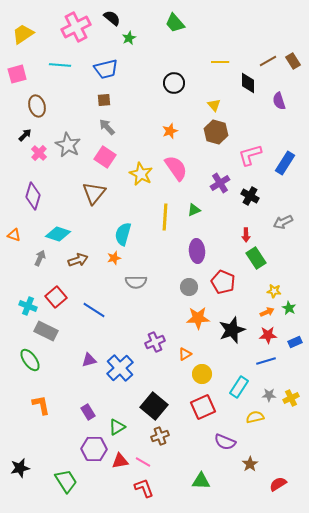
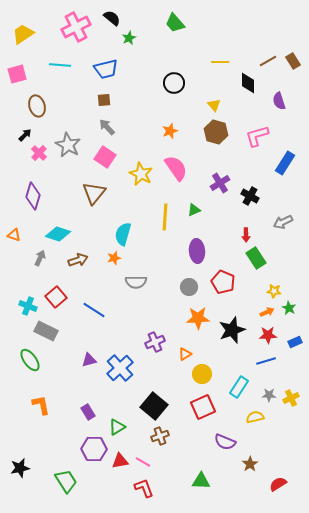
pink L-shape at (250, 155): moved 7 px right, 19 px up
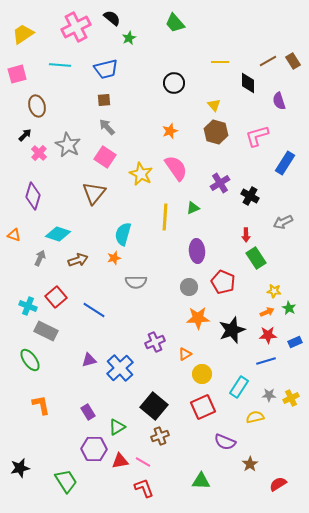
green triangle at (194, 210): moved 1 px left, 2 px up
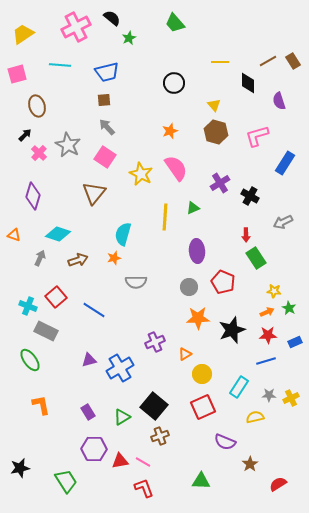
blue trapezoid at (106, 69): moved 1 px right, 3 px down
blue cross at (120, 368): rotated 12 degrees clockwise
green triangle at (117, 427): moved 5 px right, 10 px up
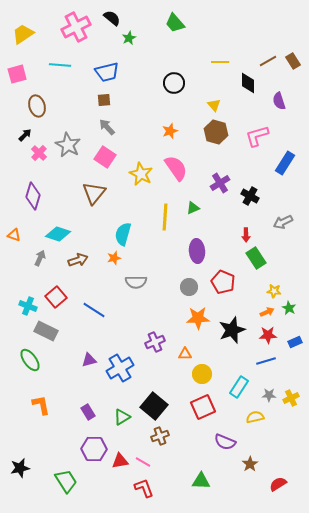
orange triangle at (185, 354): rotated 32 degrees clockwise
